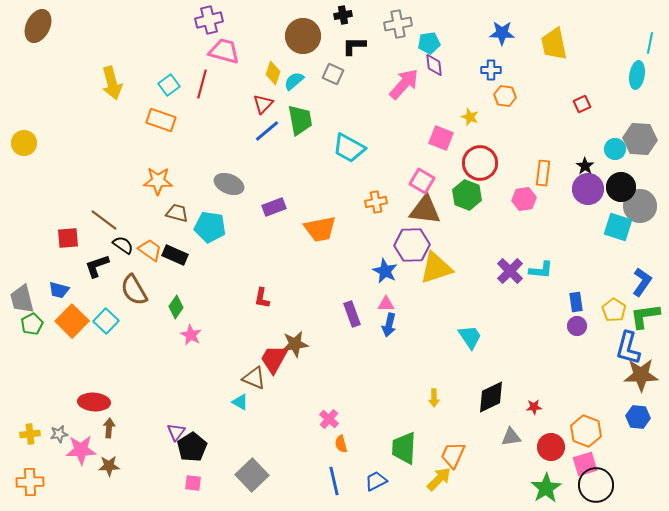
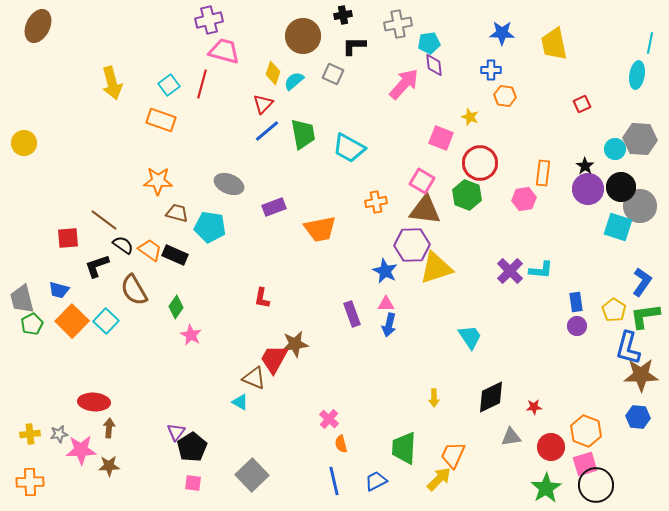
green trapezoid at (300, 120): moved 3 px right, 14 px down
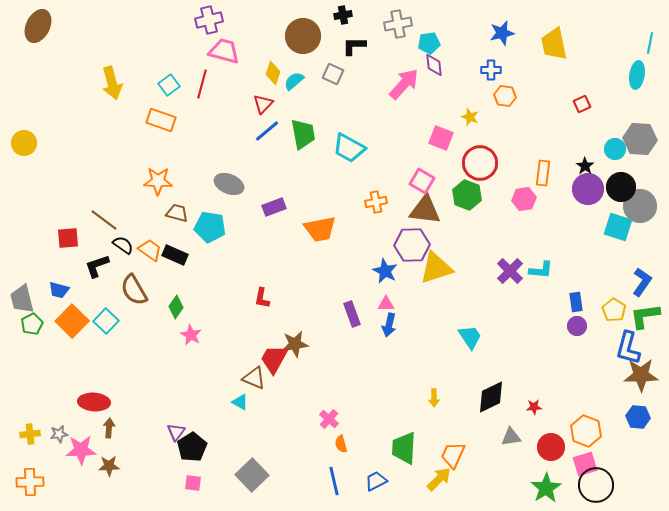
blue star at (502, 33): rotated 15 degrees counterclockwise
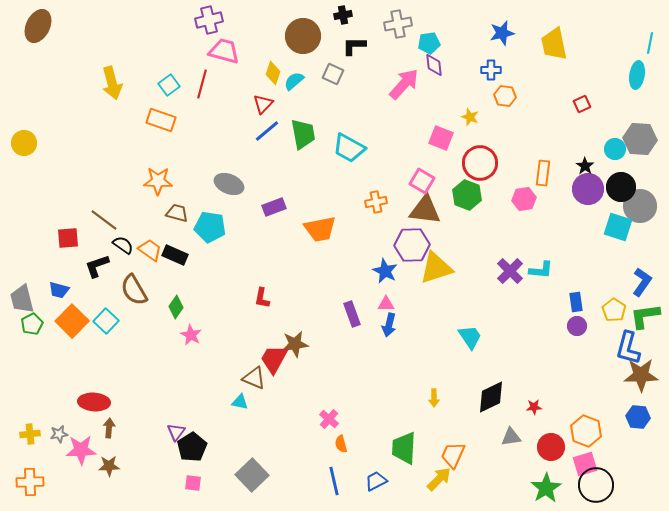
cyan triangle at (240, 402): rotated 18 degrees counterclockwise
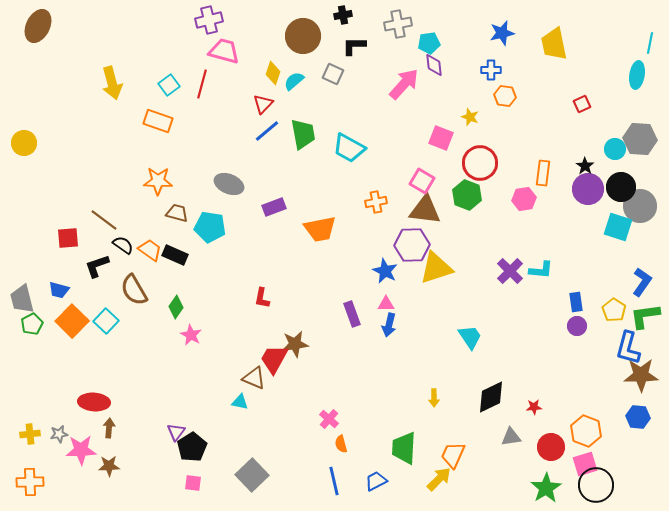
orange rectangle at (161, 120): moved 3 px left, 1 px down
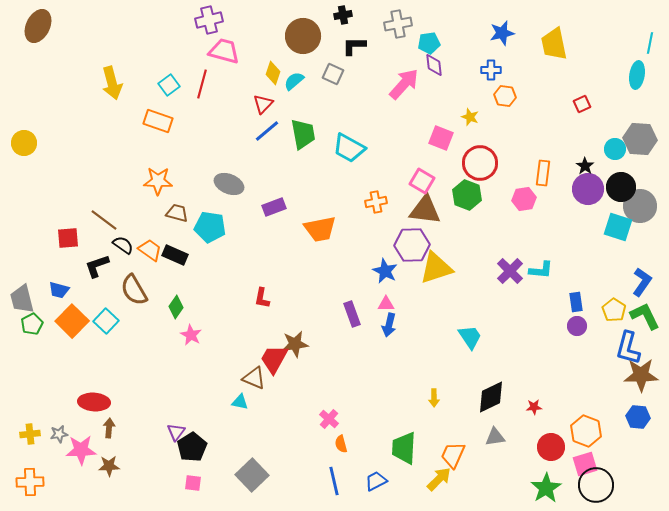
green L-shape at (645, 316): rotated 72 degrees clockwise
gray triangle at (511, 437): moved 16 px left
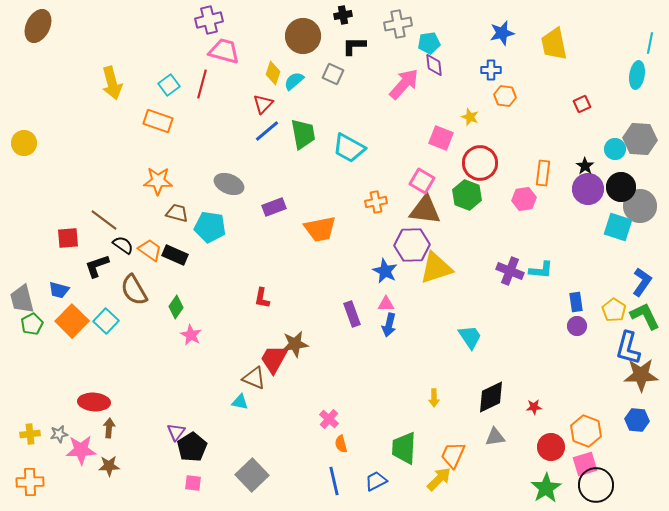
purple cross at (510, 271): rotated 24 degrees counterclockwise
blue hexagon at (638, 417): moved 1 px left, 3 px down
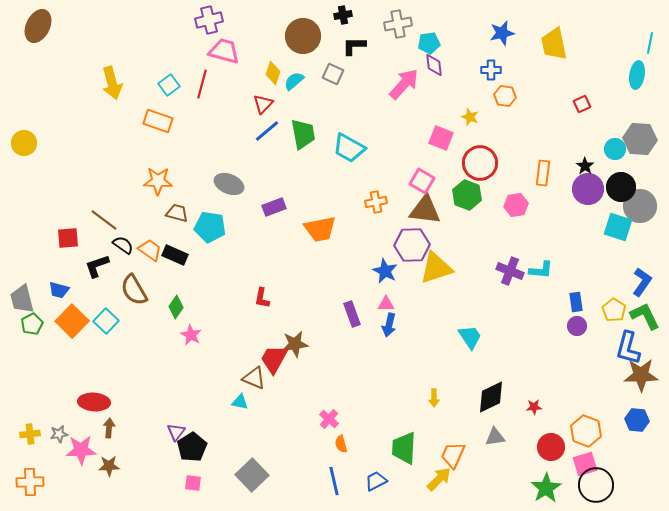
pink hexagon at (524, 199): moved 8 px left, 6 px down
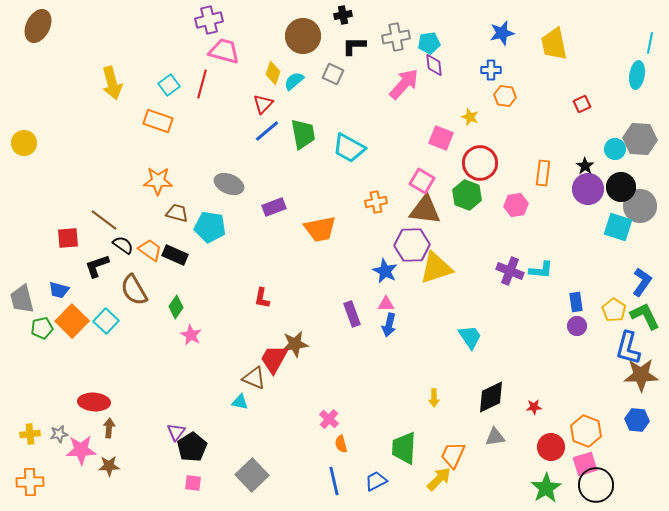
gray cross at (398, 24): moved 2 px left, 13 px down
green pentagon at (32, 324): moved 10 px right, 4 px down; rotated 15 degrees clockwise
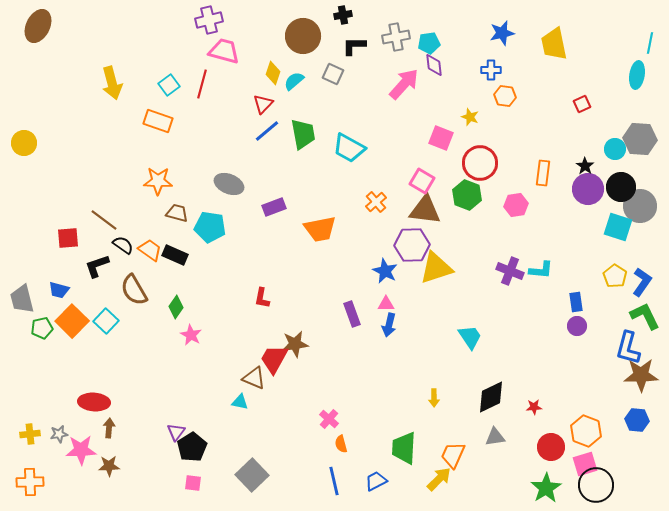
orange cross at (376, 202): rotated 30 degrees counterclockwise
yellow pentagon at (614, 310): moved 1 px right, 34 px up
